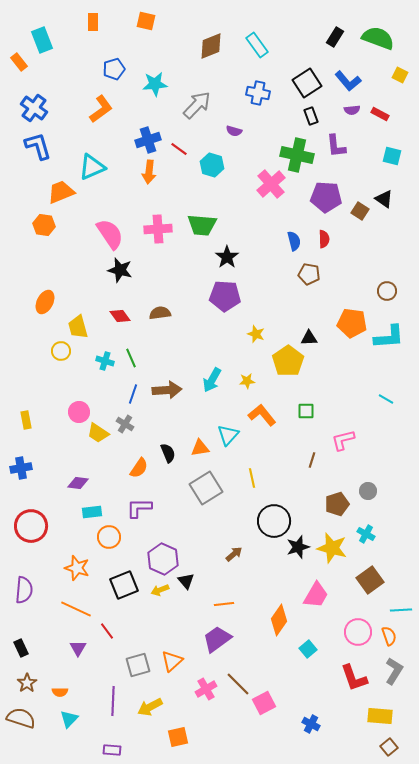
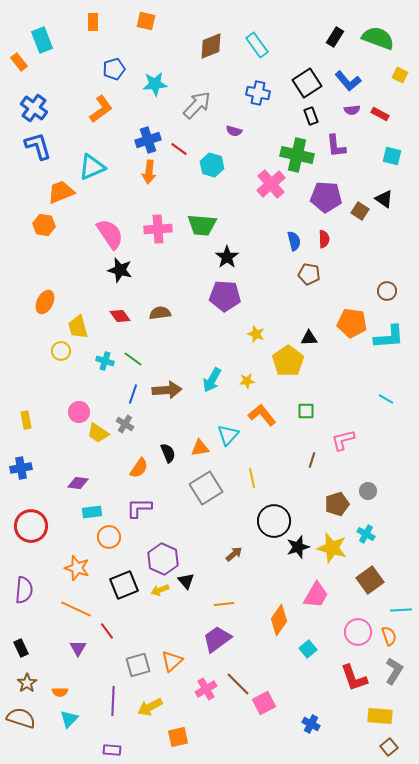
green line at (131, 358): moved 2 px right, 1 px down; rotated 30 degrees counterclockwise
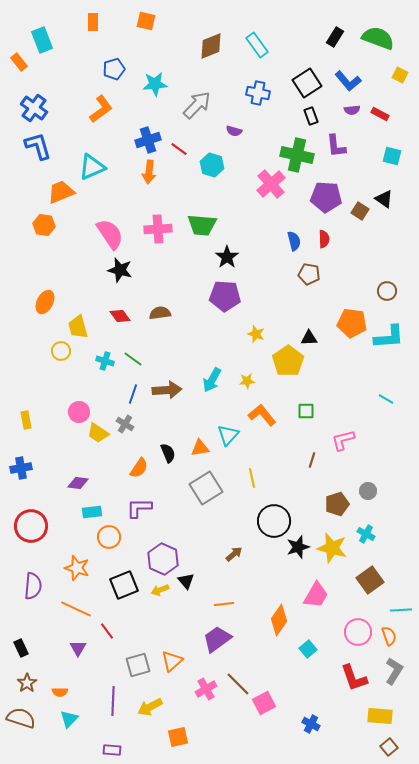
purple semicircle at (24, 590): moved 9 px right, 4 px up
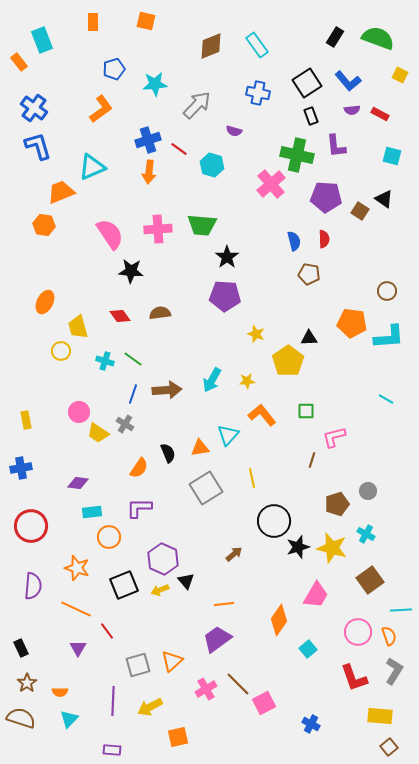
black star at (120, 270): moved 11 px right, 1 px down; rotated 10 degrees counterclockwise
pink L-shape at (343, 440): moved 9 px left, 3 px up
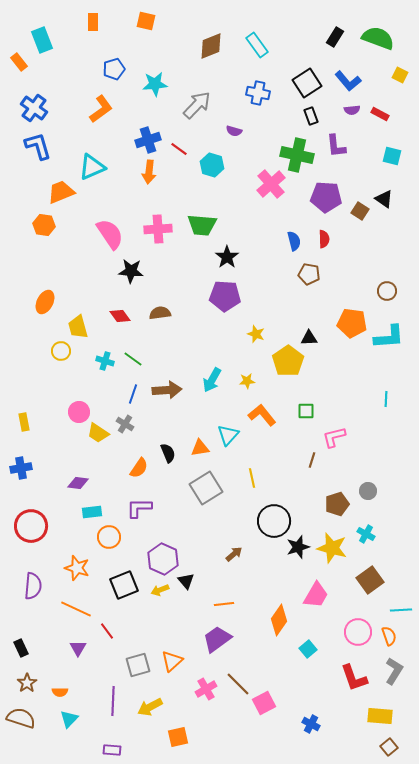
cyan line at (386, 399): rotated 63 degrees clockwise
yellow rectangle at (26, 420): moved 2 px left, 2 px down
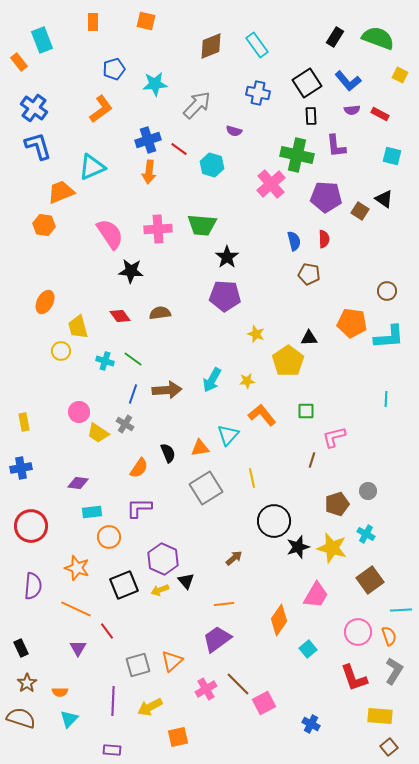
black rectangle at (311, 116): rotated 18 degrees clockwise
brown arrow at (234, 554): moved 4 px down
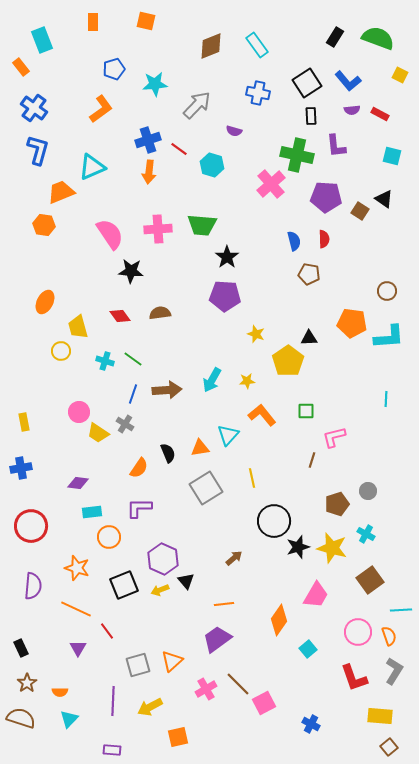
orange rectangle at (19, 62): moved 2 px right, 5 px down
blue L-shape at (38, 146): moved 4 px down; rotated 32 degrees clockwise
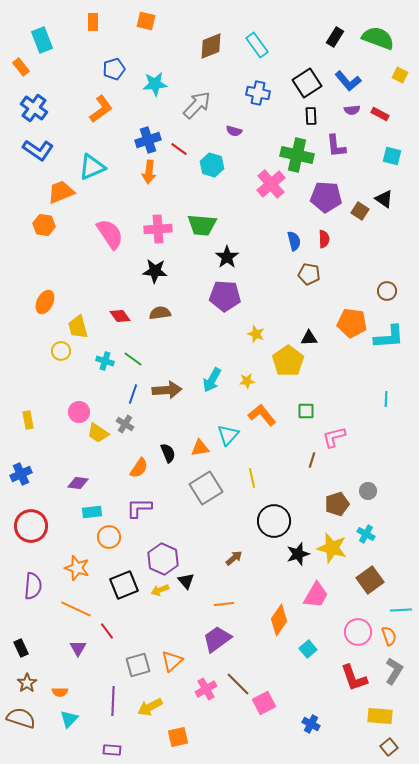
blue L-shape at (38, 150): rotated 108 degrees clockwise
black star at (131, 271): moved 24 px right
yellow rectangle at (24, 422): moved 4 px right, 2 px up
blue cross at (21, 468): moved 6 px down; rotated 15 degrees counterclockwise
black star at (298, 547): moved 7 px down
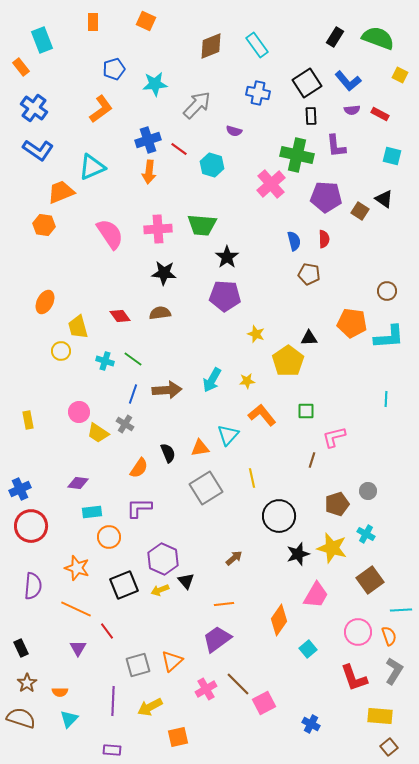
orange square at (146, 21): rotated 12 degrees clockwise
black star at (155, 271): moved 9 px right, 2 px down
blue cross at (21, 474): moved 1 px left, 15 px down
black circle at (274, 521): moved 5 px right, 5 px up
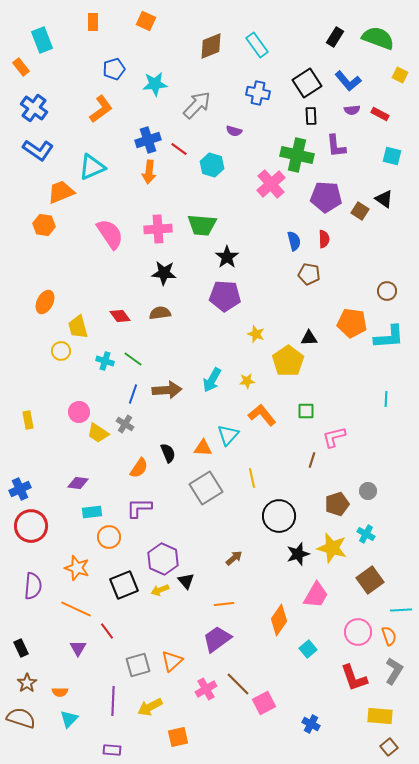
orange triangle at (200, 448): moved 3 px right; rotated 12 degrees clockwise
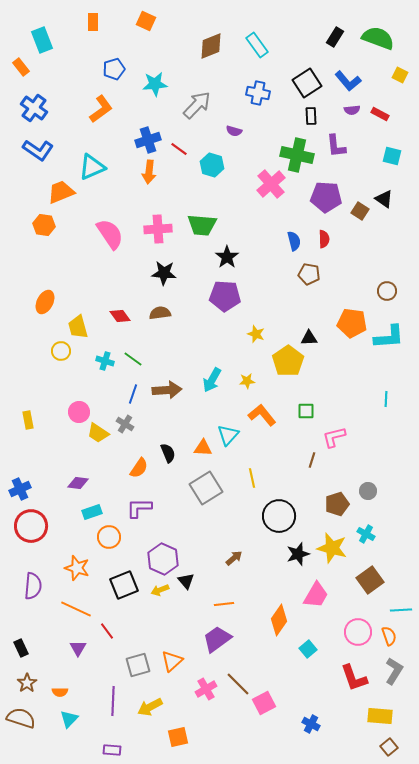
cyan rectangle at (92, 512): rotated 12 degrees counterclockwise
